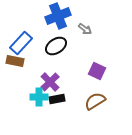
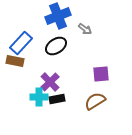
purple square: moved 4 px right, 3 px down; rotated 30 degrees counterclockwise
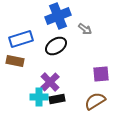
blue rectangle: moved 4 px up; rotated 30 degrees clockwise
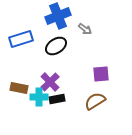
brown rectangle: moved 4 px right, 27 px down
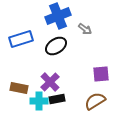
cyan cross: moved 4 px down
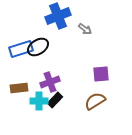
blue rectangle: moved 10 px down
black ellipse: moved 18 px left, 1 px down
purple cross: rotated 24 degrees clockwise
brown rectangle: rotated 18 degrees counterclockwise
black rectangle: moved 2 px left, 1 px down; rotated 35 degrees counterclockwise
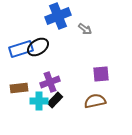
brown semicircle: rotated 20 degrees clockwise
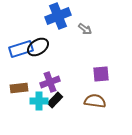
brown semicircle: rotated 20 degrees clockwise
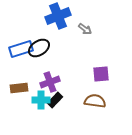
black ellipse: moved 1 px right, 1 px down
cyan cross: moved 2 px right, 1 px up
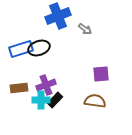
black ellipse: rotated 15 degrees clockwise
purple cross: moved 4 px left, 3 px down
